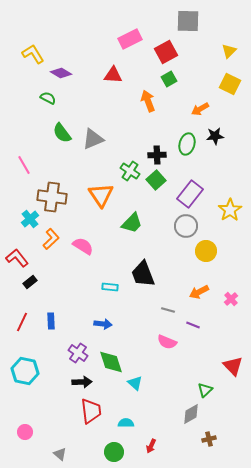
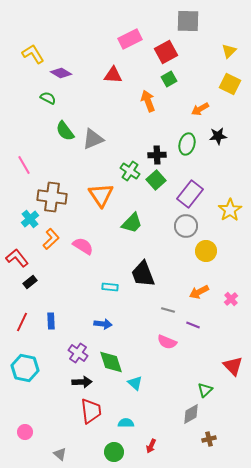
green semicircle at (62, 133): moved 3 px right, 2 px up
black star at (215, 136): moved 3 px right
cyan hexagon at (25, 371): moved 3 px up
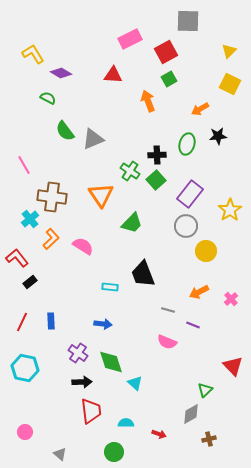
red arrow at (151, 446): moved 8 px right, 12 px up; rotated 96 degrees counterclockwise
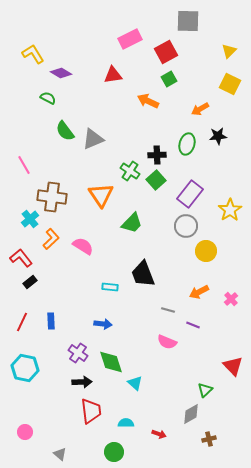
red triangle at (113, 75): rotated 12 degrees counterclockwise
orange arrow at (148, 101): rotated 45 degrees counterclockwise
red L-shape at (17, 258): moved 4 px right
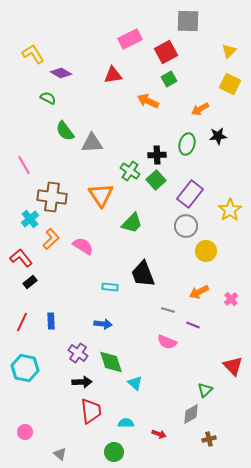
gray triangle at (93, 139): moved 1 px left, 4 px down; rotated 20 degrees clockwise
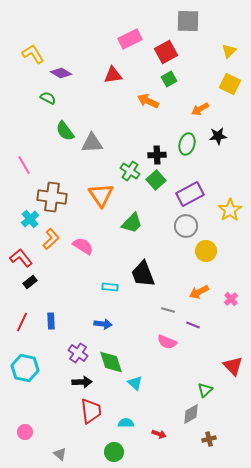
purple rectangle at (190, 194): rotated 24 degrees clockwise
